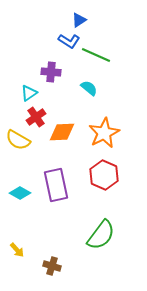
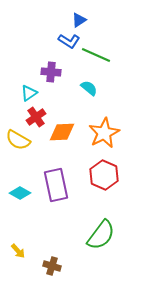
yellow arrow: moved 1 px right, 1 px down
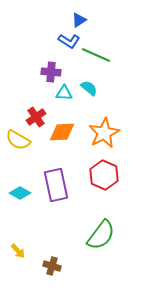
cyan triangle: moved 35 px right; rotated 36 degrees clockwise
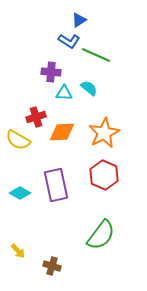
red cross: rotated 18 degrees clockwise
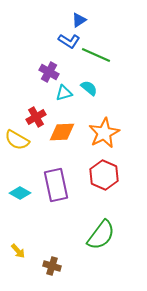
purple cross: moved 2 px left; rotated 24 degrees clockwise
cyan triangle: rotated 18 degrees counterclockwise
red cross: rotated 12 degrees counterclockwise
yellow semicircle: moved 1 px left
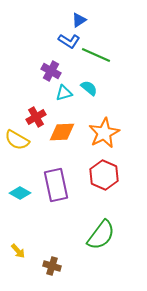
purple cross: moved 2 px right, 1 px up
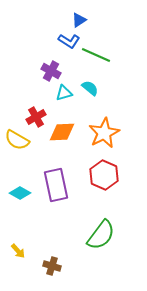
cyan semicircle: moved 1 px right
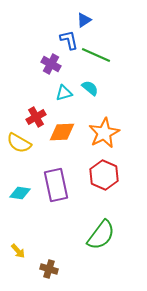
blue triangle: moved 5 px right
blue L-shape: moved 1 px up; rotated 135 degrees counterclockwise
purple cross: moved 7 px up
yellow semicircle: moved 2 px right, 3 px down
cyan diamond: rotated 20 degrees counterclockwise
brown cross: moved 3 px left, 3 px down
